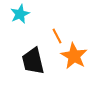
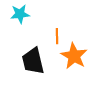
cyan star: rotated 18 degrees clockwise
orange line: rotated 28 degrees clockwise
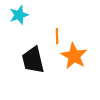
cyan star: moved 1 px left, 1 px down; rotated 12 degrees counterclockwise
black trapezoid: moved 1 px up
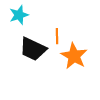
black trapezoid: moved 11 px up; rotated 52 degrees counterclockwise
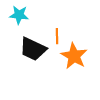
cyan star: rotated 24 degrees clockwise
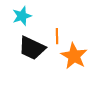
cyan star: moved 3 px right, 1 px down; rotated 24 degrees counterclockwise
black trapezoid: moved 1 px left, 1 px up
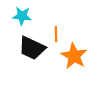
cyan star: rotated 24 degrees clockwise
orange line: moved 1 px left, 2 px up
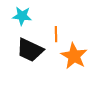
black trapezoid: moved 2 px left, 2 px down
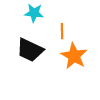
cyan star: moved 12 px right, 3 px up
orange line: moved 6 px right, 3 px up
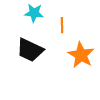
orange line: moved 6 px up
orange star: moved 7 px right, 1 px up
